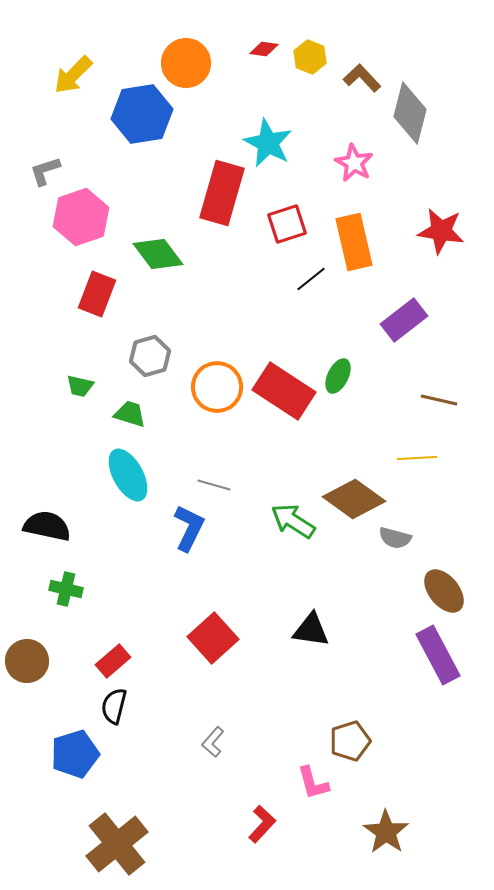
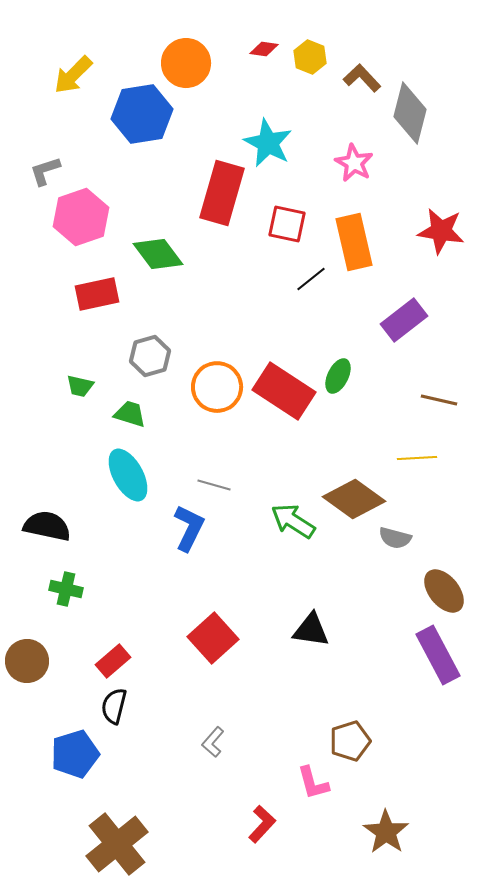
red square at (287, 224): rotated 30 degrees clockwise
red rectangle at (97, 294): rotated 57 degrees clockwise
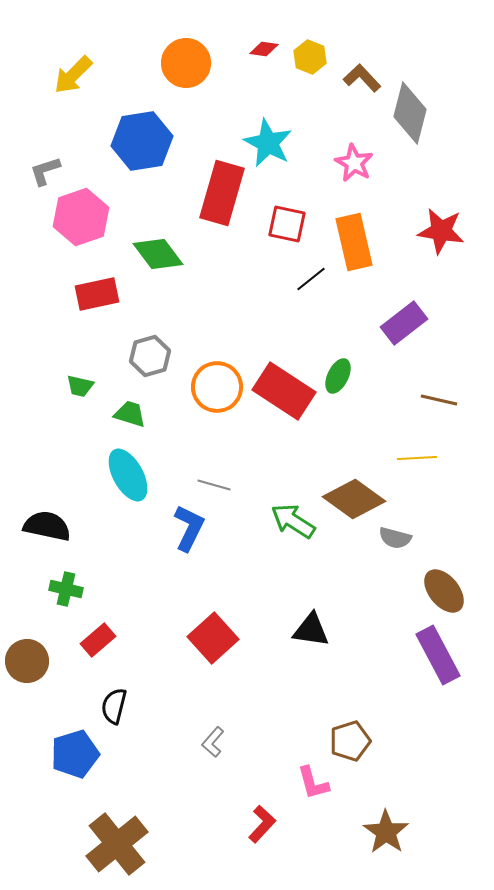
blue hexagon at (142, 114): moved 27 px down
purple rectangle at (404, 320): moved 3 px down
red rectangle at (113, 661): moved 15 px left, 21 px up
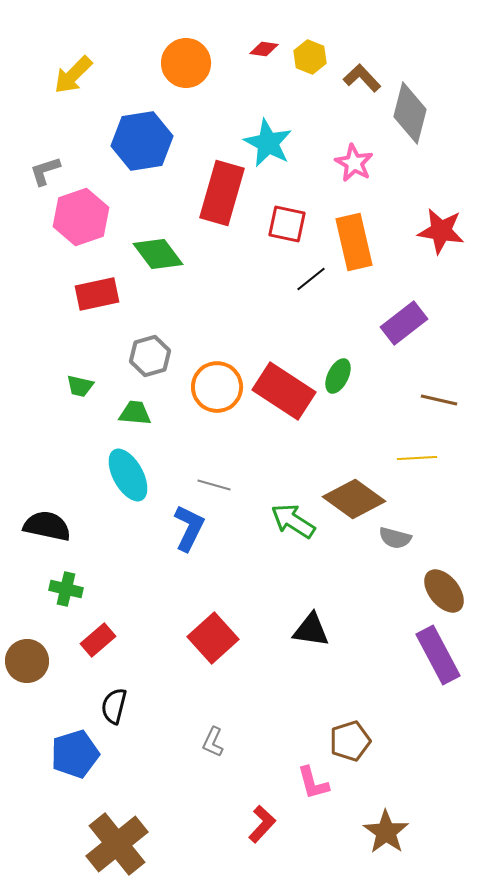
green trapezoid at (130, 414): moved 5 px right, 1 px up; rotated 12 degrees counterclockwise
gray L-shape at (213, 742): rotated 16 degrees counterclockwise
